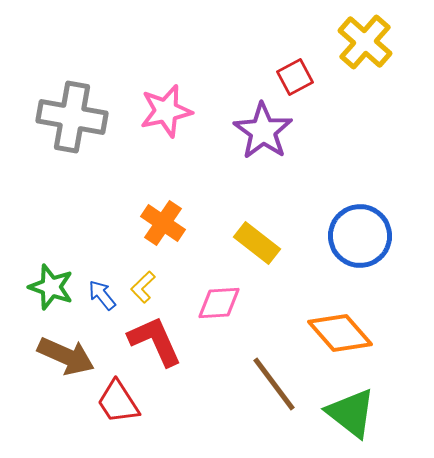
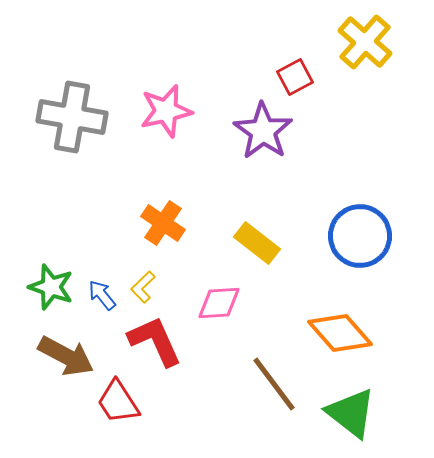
brown arrow: rotated 4 degrees clockwise
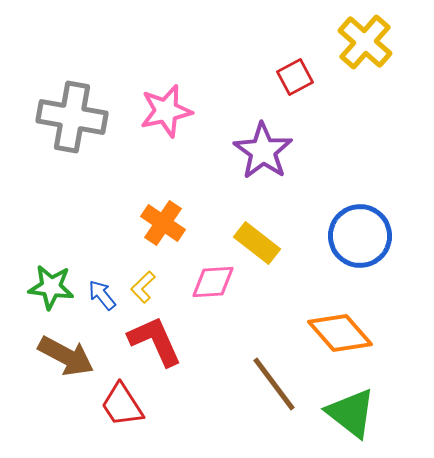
purple star: moved 20 px down
green star: rotated 12 degrees counterclockwise
pink diamond: moved 6 px left, 21 px up
red trapezoid: moved 4 px right, 3 px down
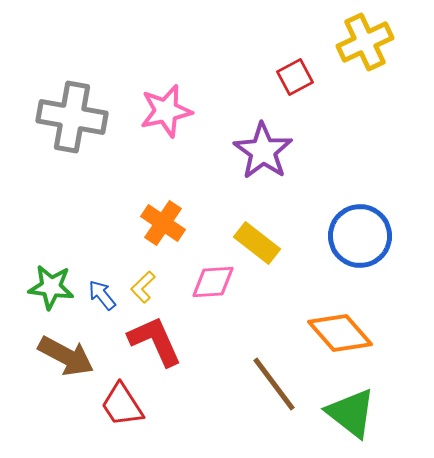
yellow cross: rotated 24 degrees clockwise
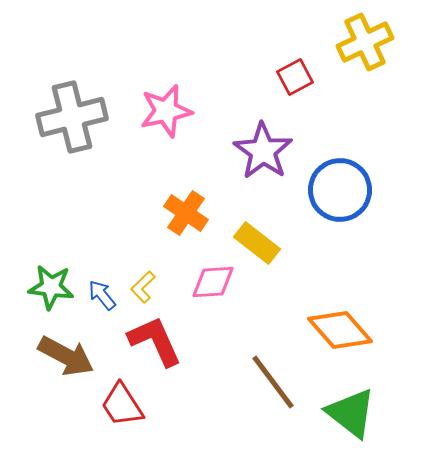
gray cross: rotated 24 degrees counterclockwise
orange cross: moved 23 px right, 10 px up
blue circle: moved 20 px left, 46 px up
orange diamond: moved 3 px up
brown line: moved 1 px left, 2 px up
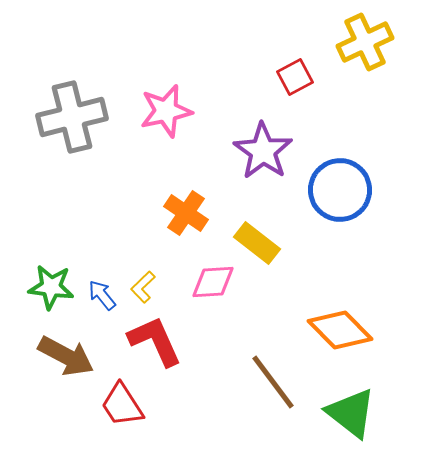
orange diamond: rotated 4 degrees counterclockwise
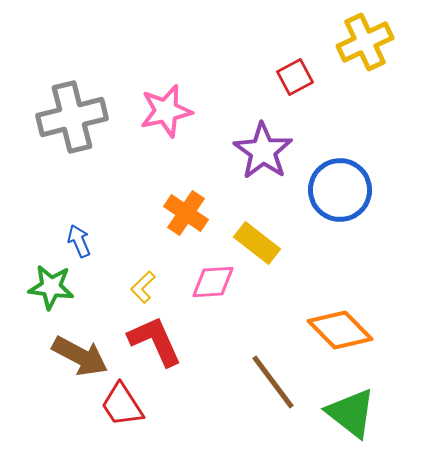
blue arrow: moved 23 px left, 54 px up; rotated 16 degrees clockwise
brown arrow: moved 14 px right
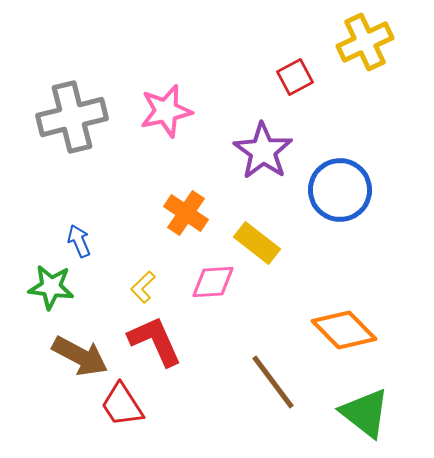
orange diamond: moved 4 px right
green triangle: moved 14 px right
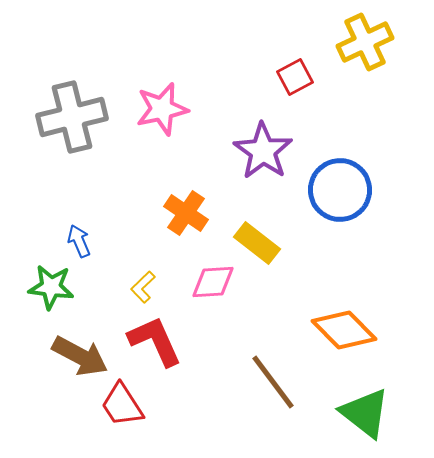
pink star: moved 4 px left, 2 px up
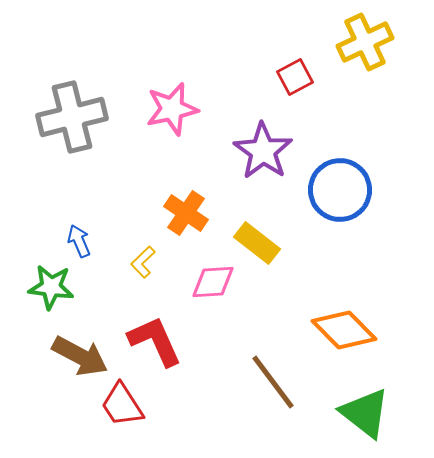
pink star: moved 10 px right
yellow L-shape: moved 25 px up
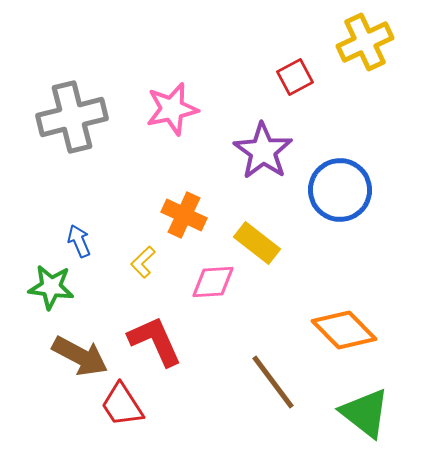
orange cross: moved 2 px left, 2 px down; rotated 9 degrees counterclockwise
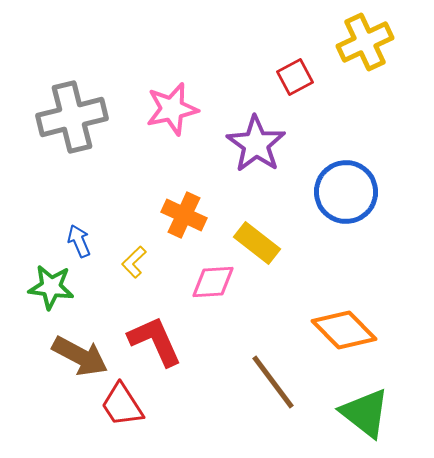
purple star: moved 7 px left, 7 px up
blue circle: moved 6 px right, 2 px down
yellow L-shape: moved 9 px left
